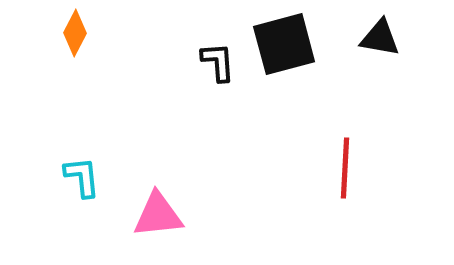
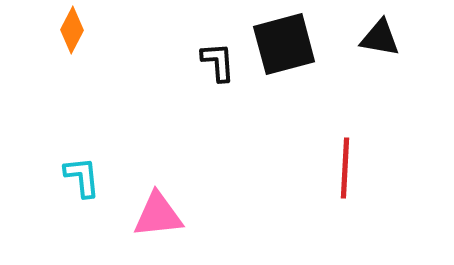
orange diamond: moved 3 px left, 3 px up
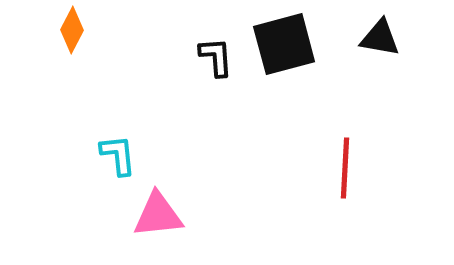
black L-shape: moved 2 px left, 5 px up
cyan L-shape: moved 36 px right, 22 px up
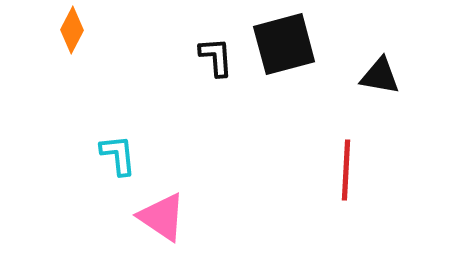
black triangle: moved 38 px down
red line: moved 1 px right, 2 px down
pink triangle: moved 4 px right, 2 px down; rotated 40 degrees clockwise
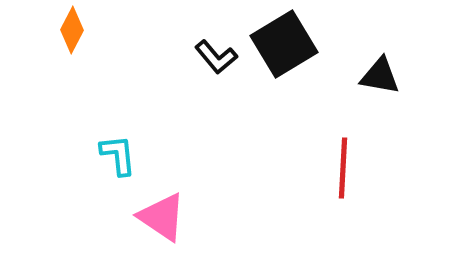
black square: rotated 16 degrees counterclockwise
black L-shape: rotated 144 degrees clockwise
red line: moved 3 px left, 2 px up
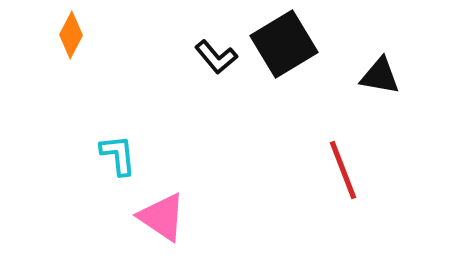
orange diamond: moved 1 px left, 5 px down
red line: moved 2 px down; rotated 24 degrees counterclockwise
